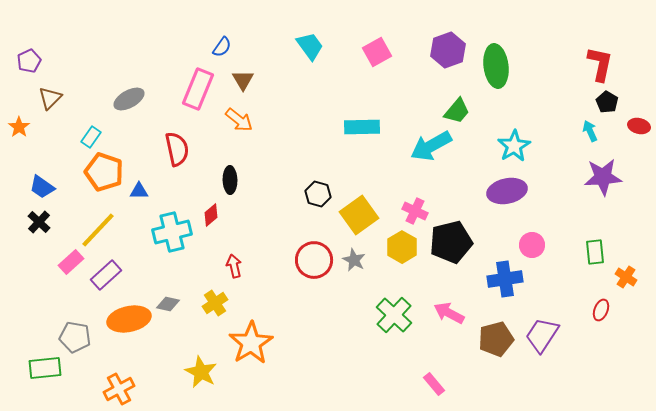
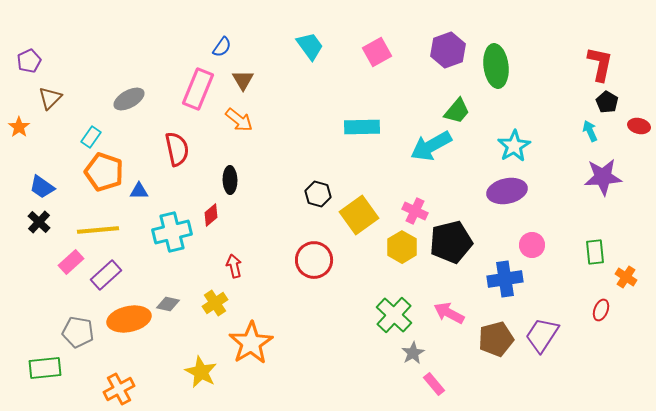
yellow line at (98, 230): rotated 42 degrees clockwise
gray star at (354, 260): moved 59 px right, 93 px down; rotated 15 degrees clockwise
gray pentagon at (75, 337): moved 3 px right, 5 px up
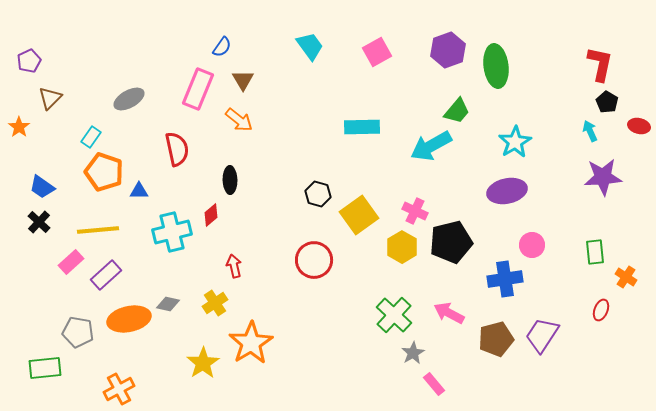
cyan star at (514, 146): moved 1 px right, 4 px up
yellow star at (201, 372): moved 2 px right, 9 px up; rotated 12 degrees clockwise
